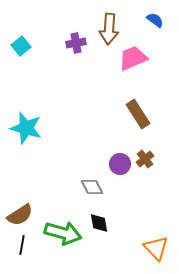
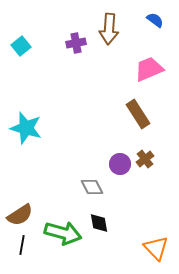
pink trapezoid: moved 16 px right, 11 px down
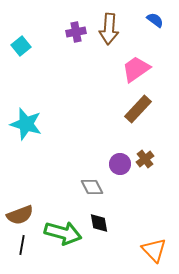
purple cross: moved 11 px up
pink trapezoid: moved 13 px left; rotated 12 degrees counterclockwise
brown rectangle: moved 5 px up; rotated 76 degrees clockwise
cyan star: moved 4 px up
brown semicircle: rotated 12 degrees clockwise
orange triangle: moved 2 px left, 2 px down
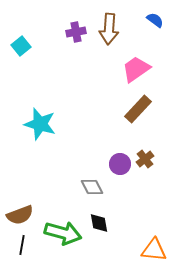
cyan star: moved 14 px right
orange triangle: rotated 40 degrees counterclockwise
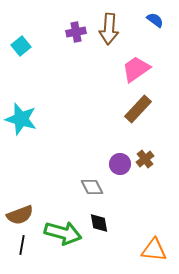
cyan star: moved 19 px left, 5 px up
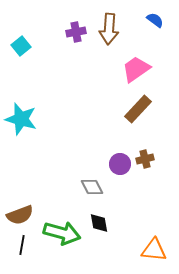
brown cross: rotated 24 degrees clockwise
green arrow: moved 1 px left
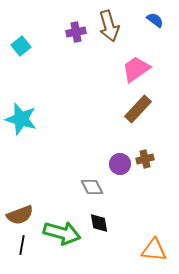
brown arrow: moved 3 px up; rotated 20 degrees counterclockwise
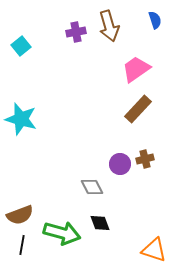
blue semicircle: rotated 36 degrees clockwise
black diamond: moved 1 px right; rotated 10 degrees counterclockwise
orange triangle: rotated 12 degrees clockwise
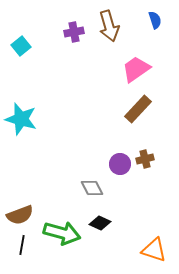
purple cross: moved 2 px left
gray diamond: moved 1 px down
black diamond: rotated 45 degrees counterclockwise
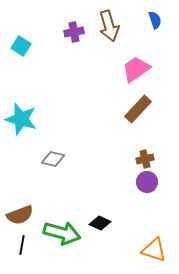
cyan square: rotated 18 degrees counterclockwise
purple circle: moved 27 px right, 18 px down
gray diamond: moved 39 px left, 29 px up; rotated 50 degrees counterclockwise
